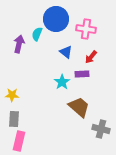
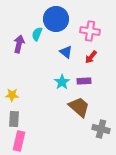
pink cross: moved 4 px right, 2 px down
purple rectangle: moved 2 px right, 7 px down
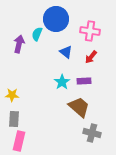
gray cross: moved 9 px left, 4 px down
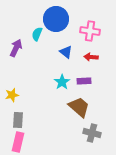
purple arrow: moved 3 px left, 4 px down; rotated 12 degrees clockwise
red arrow: rotated 56 degrees clockwise
yellow star: rotated 16 degrees counterclockwise
gray rectangle: moved 4 px right, 1 px down
pink rectangle: moved 1 px left, 1 px down
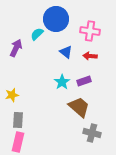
cyan semicircle: rotated 24 degrees clockwise
red arrow: moved 1 px left, 1 px up
purple rectangle: rotated 16 degrees counterclockwise
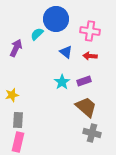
brown trapezoid: moved 7 px right
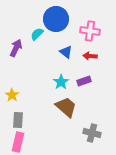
cyan star: moved 1 px left
yellow star: rotated 24 degrees counterclockwise
brown trapezoid: moved 20 px left
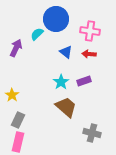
red arrow: moved 1 px left, 2 px up
gray rectangle: rotated 21 degrees clockwise
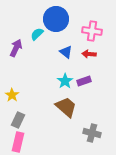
pink cross: moved 2 px right
cyan star: moved 4 px right, 1 px up
